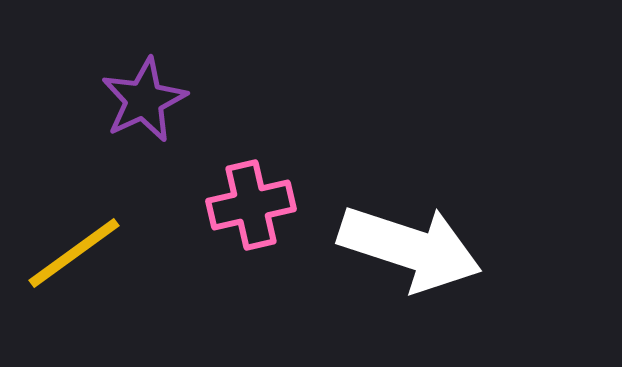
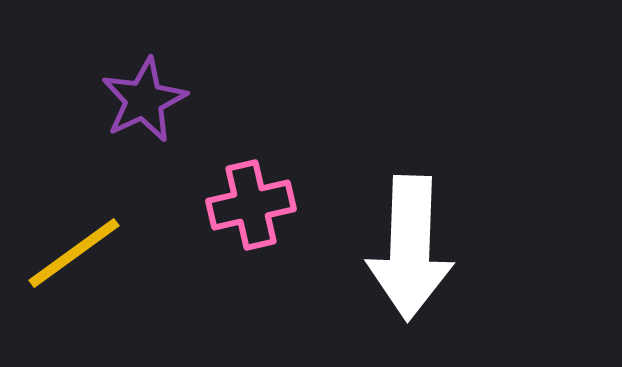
white arrow: rotated 74 degrees clockwise
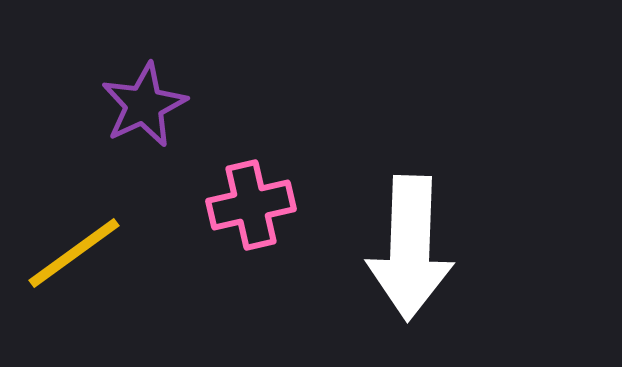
purple star: moved 5 px down
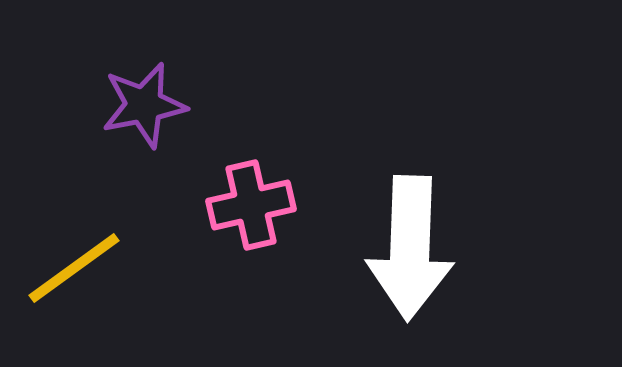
purple star: rotated 14 degrees clockwise
yellow line: moved 15 px down
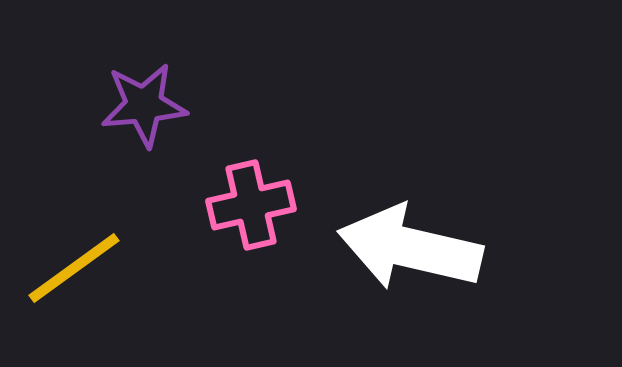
purple star: rotated 6 degrees clockwise
white arrow: rotated 101 degrees clockwise
